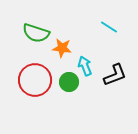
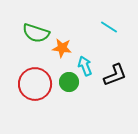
red circle: moved 4 px down
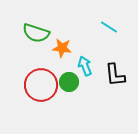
black L-shape: rotated 105 degrees clockwise
red circle: moved 6 px right, 1 px down
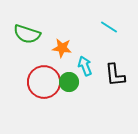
green semicircle: moved 9 px left, 1 px down
red circle: moved 3 px right, 3 px up
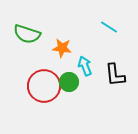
red circle: moved 4 px down
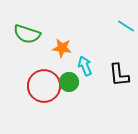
cyan line: moved 17 px right, 1 px up
black L-shape: moved 4 px right
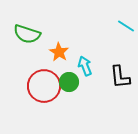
orange star: moved 3 px left, 4 px down; rotated 24 degrees clockwise
black L-shape: moved 1 px right, 2 px down
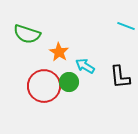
cyan line: rotated 12 degrees counterclockwise
cyan arrow: rotated 36 degrees counterclockwise
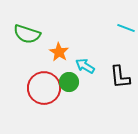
cyan line: moved 2 px down
red circle: moved 2 px down
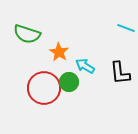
black L-shape: moved 4 px up
